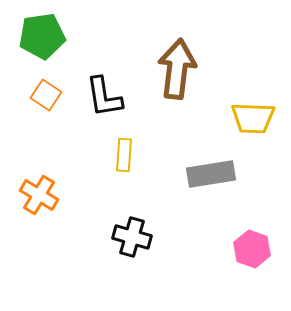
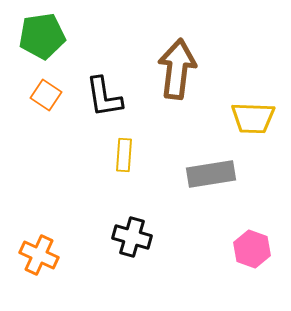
orange cross: moved 60 px down; rotated 6 degrees counterclockwise
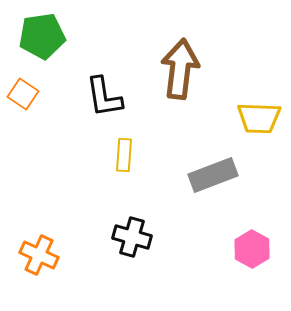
brown arrow: moved 3 px right
orange square: moved 23 px left, 1 px up
yellow trapezoid: moved 6 px right
gray rectangle: moved 2 px right, 1 px down; rotated 12 degrees counterclockwise
pink hexagon: rotated 9 degrees clockwise
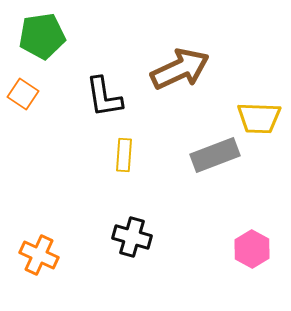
brown arrow: rotated 58 degrees clockwise
gray rectangle: moved 2 px right, 20 px up
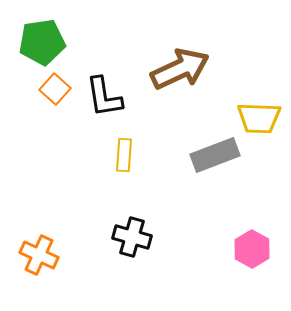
green pentagon: moved 6 px down
orange square: moved 32 px right, 5 px up; rotated 8 degrees clockwise
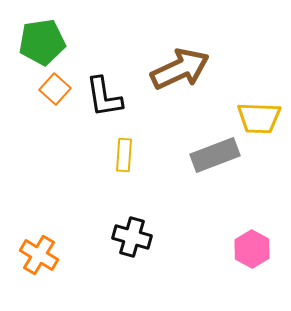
orange cross: rotated 6 degrees clockwise
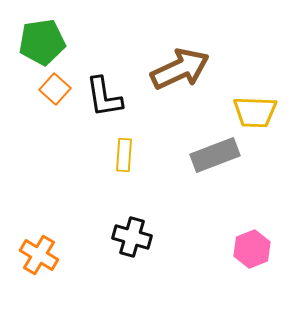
yellow trapezoid: moved 4 px left, 6 px up
pink hexagon: rotated 9 degrees clockwise
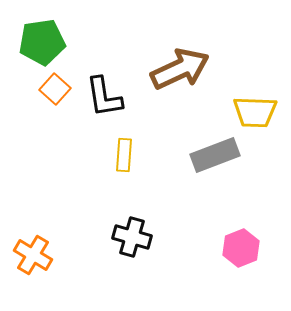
pink hexagon: moved 11 px left, 1 px up
orange cross: moved 6 px left
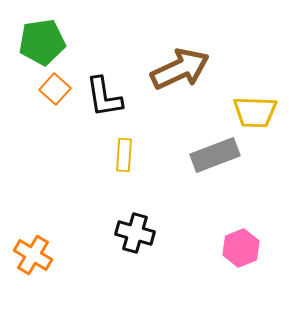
black cross: moved 3 px right, 4 px up
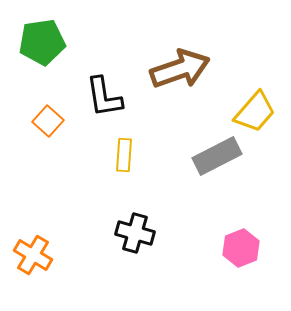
brown arrow: rotated 6 degrees clockwise
orange square: moved 7 px left, 32 px down
yellow trapezoid: rotated 51 degrees counterclockwise
gray rectangle: moved 2 px right, 1 px down; rotated 6 degrees counterclockwise
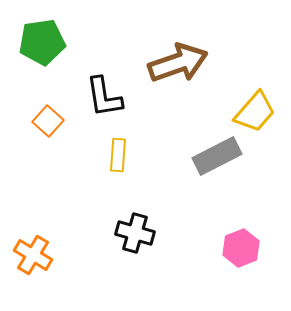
brown arrow: moved 2 px left, 6 px up
yellow rectangle: moved 6 px left
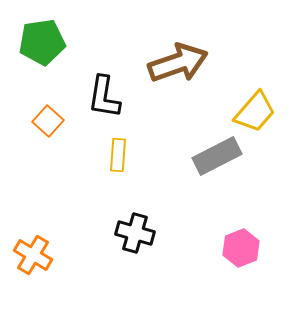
black L-shape: rotated 18 degrees clockwise
